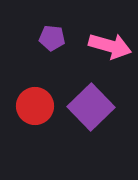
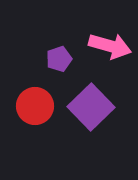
purple pentagon: moved 7 px right, 21 px down; rotated 25 degrees counterclockwise
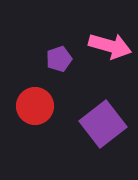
purple square: moved 12 px right, 17 px down; rotated 6 degrees clockwise
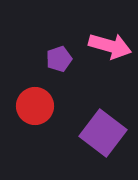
purple square: moved 9 px down; rotated 15 degrees counterclockwise
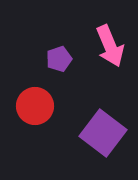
pink arrow: rotated 51 degrees clockwise
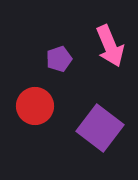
purple square: moved 3 px left, 5 px up
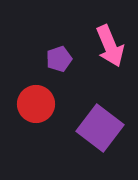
red circle: moved 1 px right, 2 px up
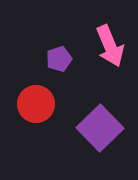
purple square: rotated 9 degrees clockwise
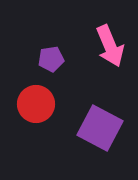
purple pentagon: moved 8 px left; rotated 10 degrees clockwise
purple square: rotated 18 degrees counterclockwise
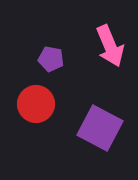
purple pentagon: rotated 20 degrees clockwise
